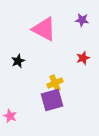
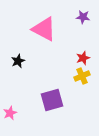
purple star: moved 1 px right, 3 px up
yellow cross: moved 27 px right, 7 px up
pink star: moved 3 px up; rotated 24 degrees clockwise
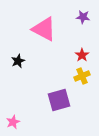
red star: moved 1 px left, 3 px up; rotated 16 degrees counterclockwise
purple square: moved 7 px right
pink star: moved 3 px right, 9 px down
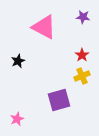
pink triangle: moved 2 px up
pink star: moved 4 px right, 3 px up
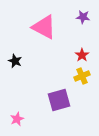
black star: moved 3 px left; rotated 24 degrees counterclockwise
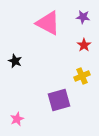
pink triangle: moved 4 px right, 4 px up
red star: moved 2 px right, 10 px up
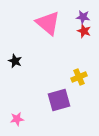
pink triangle: rotated 12 degrees clockwise
red star: moved 14 px up; rotated 16 degrees counterclockwise
yellow cross: moved 3 px left, 1 px down
pink star: rotated 16 degrees clockwise
